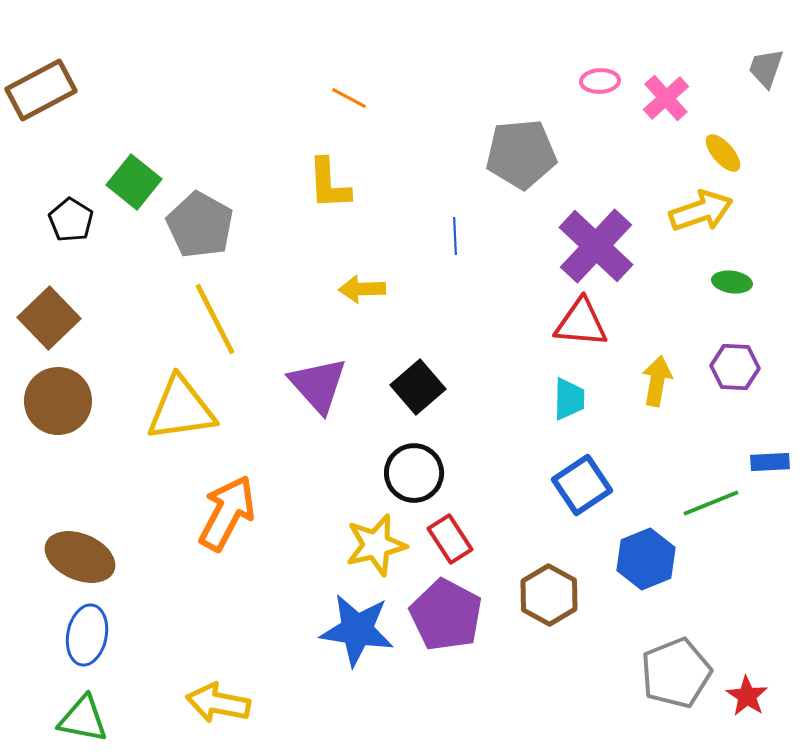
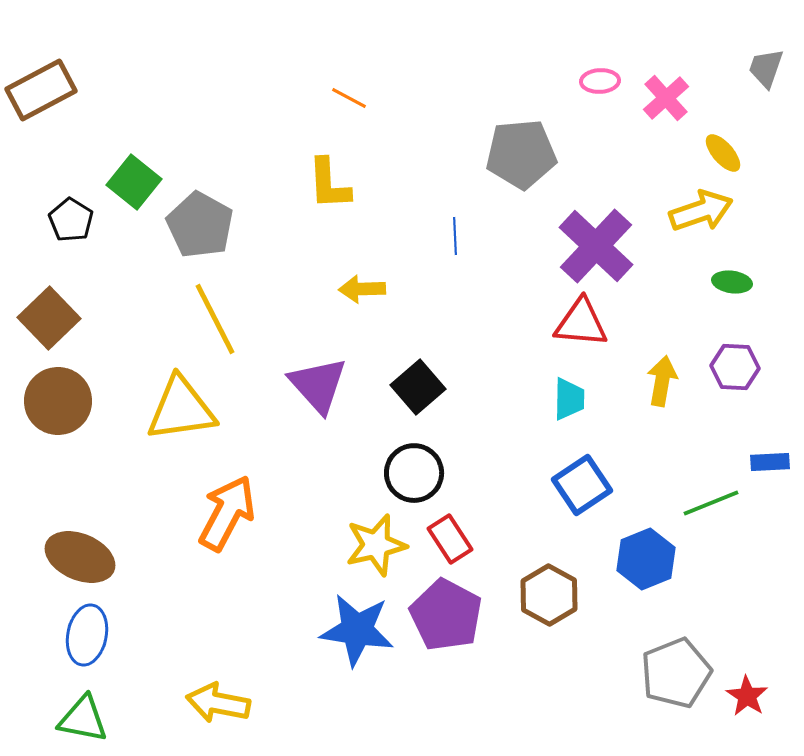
yellow arrow at (657, 381): moved 5 px right
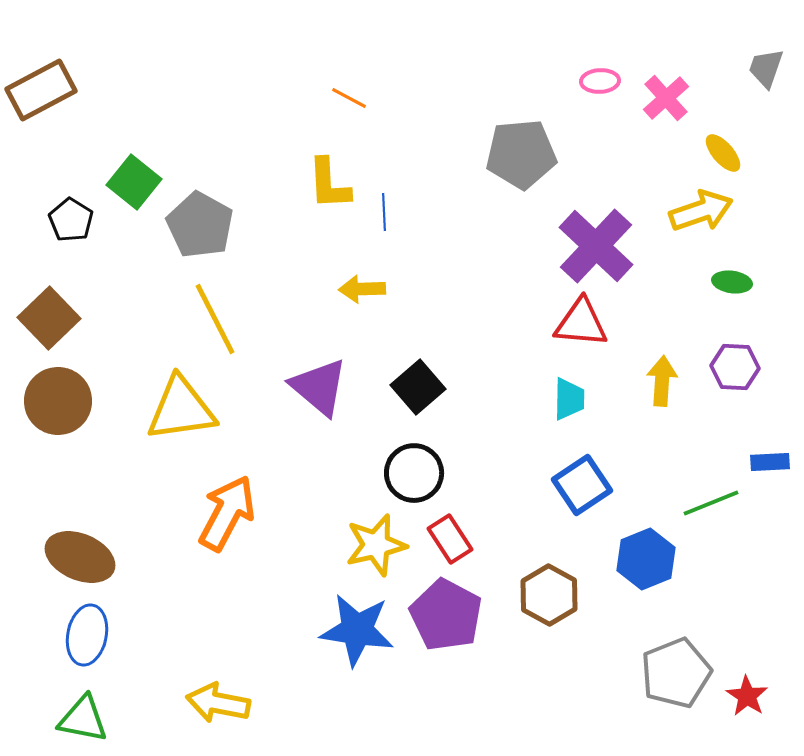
blue line at (455, 236): moved 71 px left, 24 px up
yellow arrow at (662, 381): rotated 6 degrees counterclockwise
purple triangle at (318, 385): moved 1 px right, 2 px down; rotated 8 degrees counterclockwise
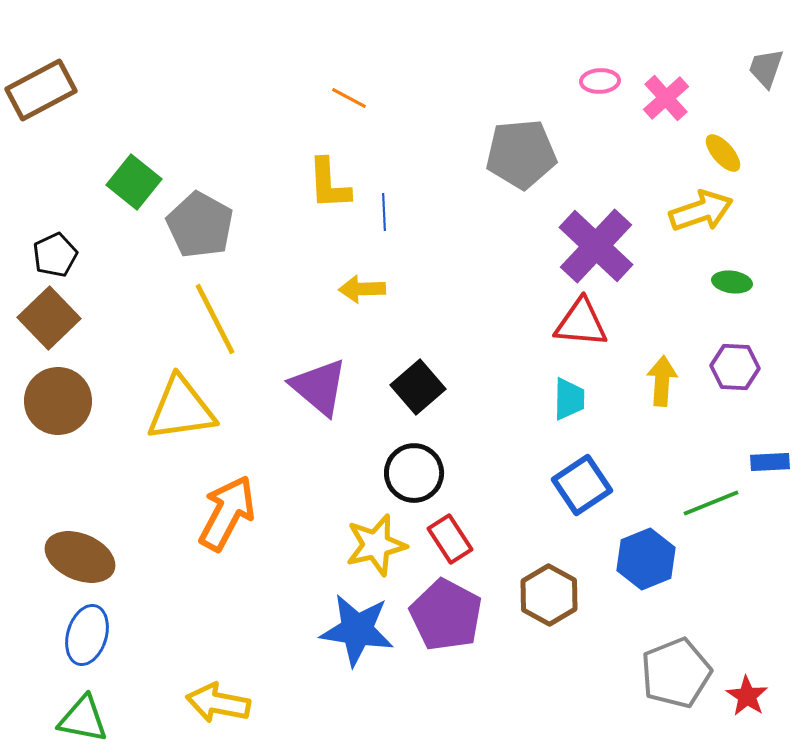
black pentagon at (71, 220): moved 16 px left, 35 px down; rotated 15 degrees clockwise
blue ellipse at (87, 635): rotated 6 degrees clockwise
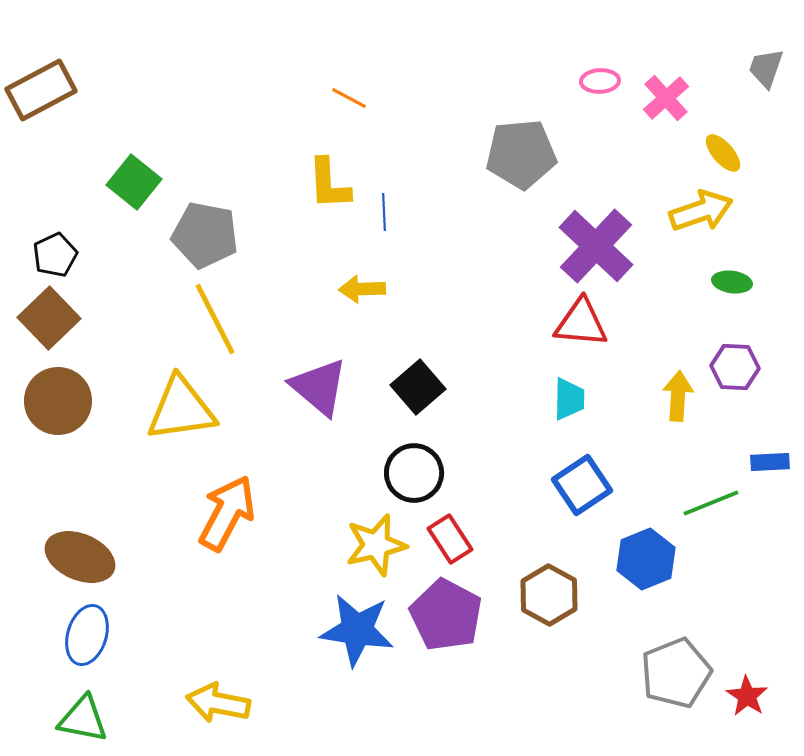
gray pentagon at (200, 225): moved 5 px right, 10 px down; rotated 18 degrees counterclockwise
yellow arrow at (662, 381): moved 16 px right, 15 px down
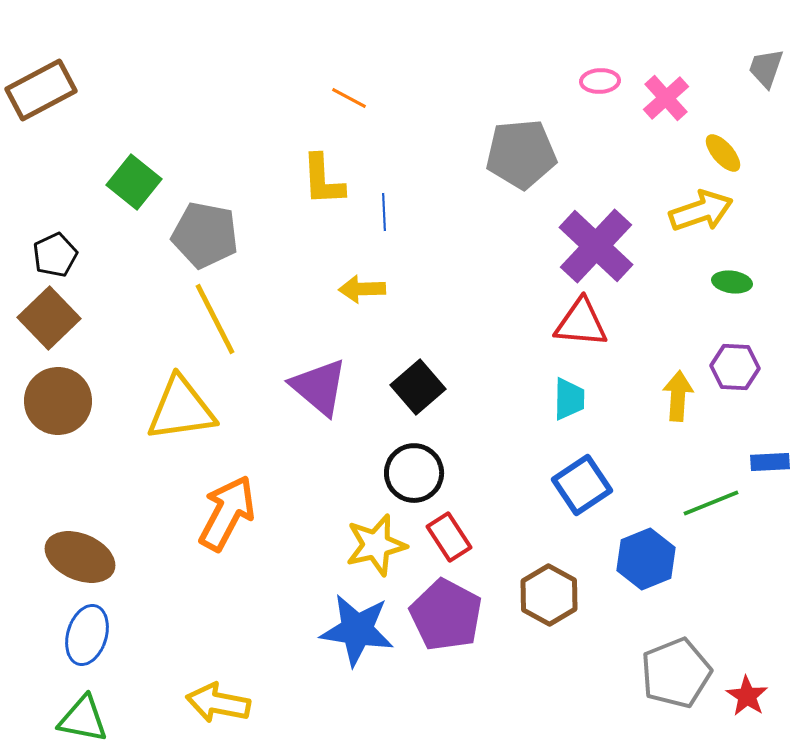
yellow L-shape at (329, 184): moved 6 px left, 4 px up
red rectangle at (450, 539): moved 1 px left, 2 px up
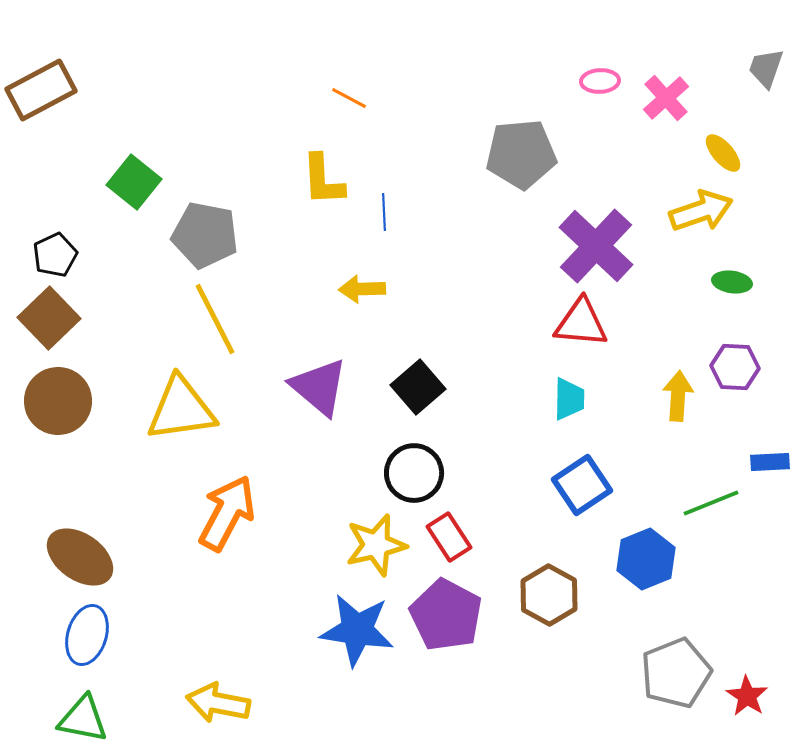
brown ellipse at (80, 557): rotated 12 degrees clockwise
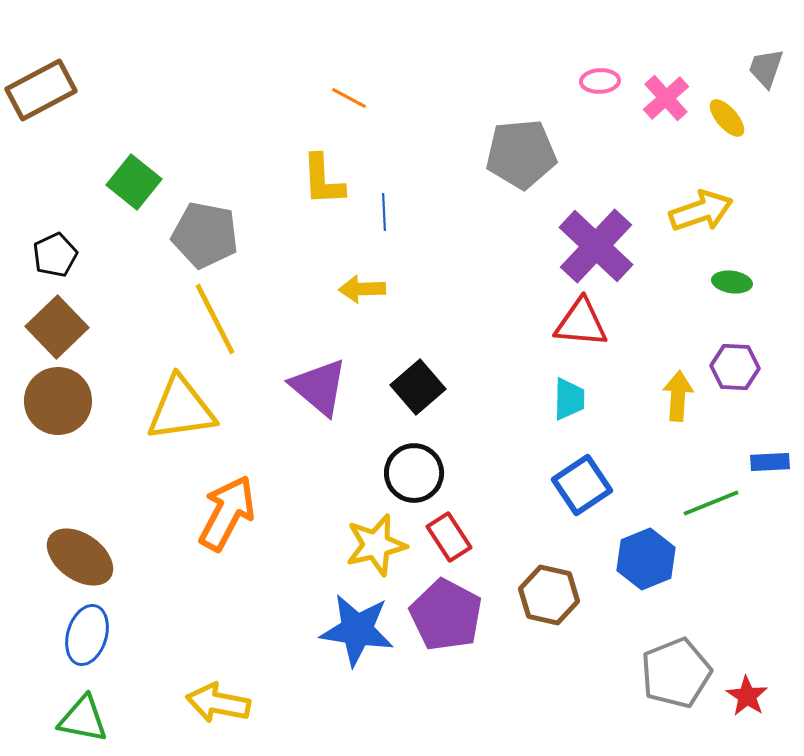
yellow ellipse at (723, 153): moved 4 px right, 35 px up
brown square at (49, 318): moved 8 px right, 9 px down
brown hexagon at (549, 595): rotated 16 degrees counterclockwise
